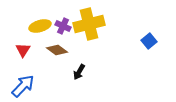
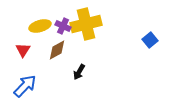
yellow cross: moved 3 px left
blue square: moved 1 px right, 1 px up
brown diamond: rotated 65 degrees counterclockwise
blue arrow: moved 2 px right
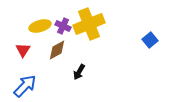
yellow cross: moved 3 px right; rotated 8 degrees counterclockwise
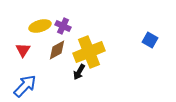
yellow cross: moved 28 px down
blue square: rotated 21 degrees counterclockwise
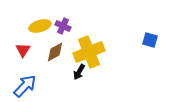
blue square: rotated 14 degrees counterclockwise
brown diamond: moved 2 px left, 2 px down
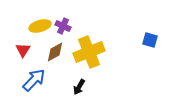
black arrow: moved 15 px down
blue arrow: moved 9 px right, 6 px up
